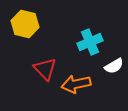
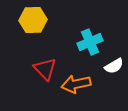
yellow hexagon: moved 8 px right, 4 px up; rotated 16 degrees counterclockwise
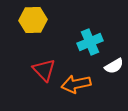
red triangle: moved 1 px left, 1 px down
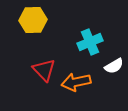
orange arrow: moved 2 px up
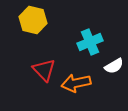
yellow hexagon: rotated 16 degrees clockwise
orange arrow: moved 1 px down
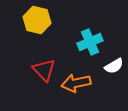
yellow hexagon: moved 4 px right
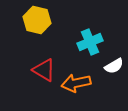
red triangle: rotated 15 degrees counterclockwise
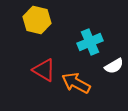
orange arrow: rotated 40 degrees clockwise
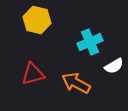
red triangle: moved 11 px left, 4 px down; rotated 45 degrees counterclockwise
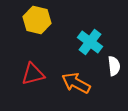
cyan cross: rotated 30 degrees counterclockwise
white semicircle: rotated 66 degrees counterclockwise
